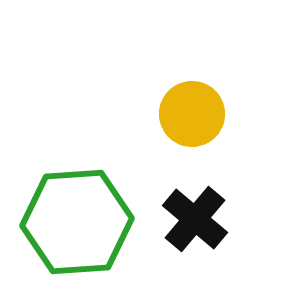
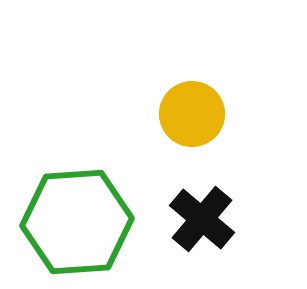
black cross: moved 7 px right
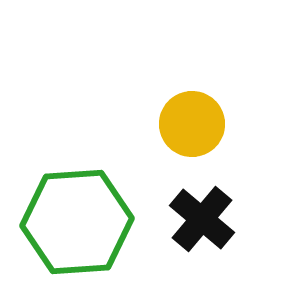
yellow circle: moved 10 px down
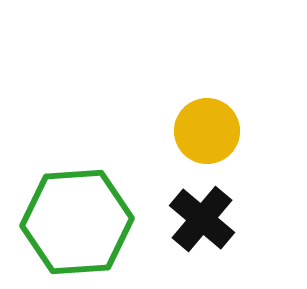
yellow circle: moved 15 px right, 7 px down
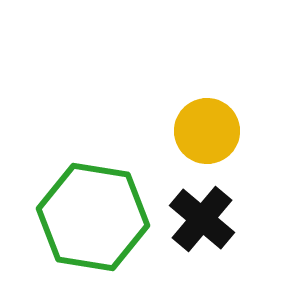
green hexagon: moved 16 px right, 5 px up; rotated 13 degrees clockwise
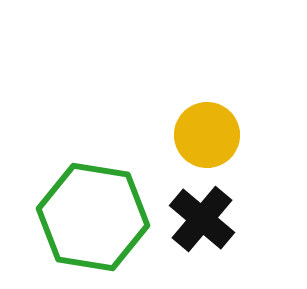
yellow circle: moved 4 px down
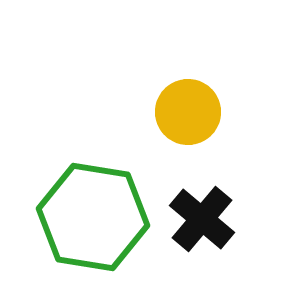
yellow circle: moved 19 px left, 23 px up
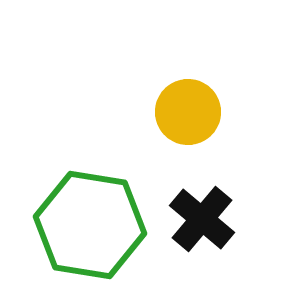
green hexagon: moved 3 px left, 8 px down
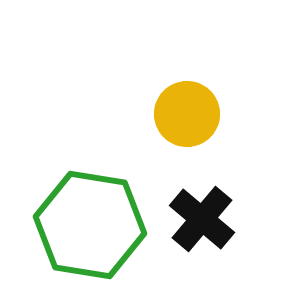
yellow circle: moved 1 px left, 2 px down
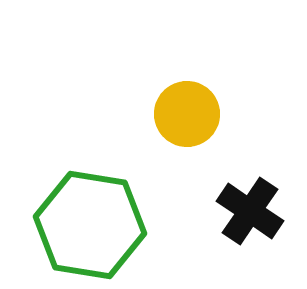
black cross: moved 48 px right, 8 px up; rotated 6 degrees counterclockwise
